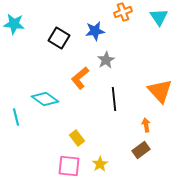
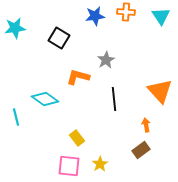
orange cross: moved 3 px right; rotated 24 degrees clockwise
cyan triangle: moved 2 px right, 1 px up
cyan star: moved 1 px right, 4 px down; rotated 15 degrees counterclockwise
blue star: moved 15 px up
orange L-shape: moved 2 px left, 1 px up; rotated 55 degrees clockwise
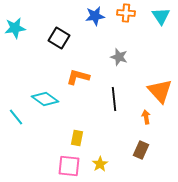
orange cross: moved 1 px down
gray star: moved 13 px right, 3 px up; rotated 24 degrees counterclockwise
cyan line: rotated 24 degrees counterclockwise
orange arrow: moved 8 px up
yellow rectangle: rotated 49 degrees clockwise
brown rectangle: rotated 30 degrees counterclockwise
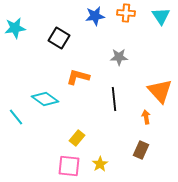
gray star: rotated 18 degrees counterclockwise
yellow rectangle: rotated 28 degrees clockwise
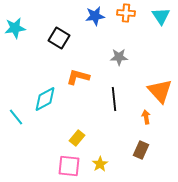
cyan diamond: rotated 64 degrees counterclockwise
